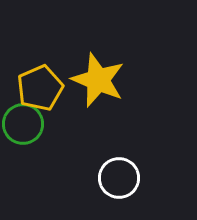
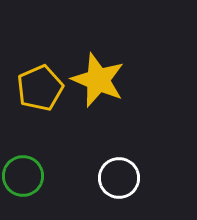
green circle: moved 52 px down
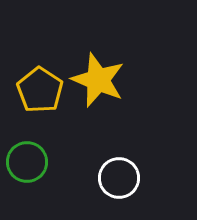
yellow pentagon: moved 2 px down; rotated 15 degrees counterclockwise
green circle: moved 4 px right, 14 px up
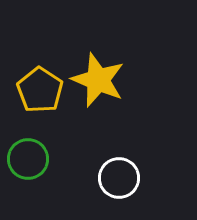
green circle: moved 1 px right, 3 px up
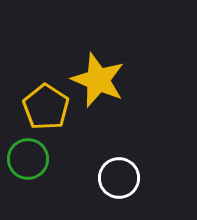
yellow pentagon: moved 6 px right, 17 px down
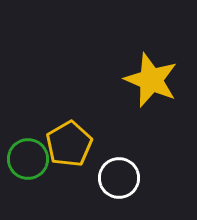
yellow star: moved 53 px right
yellow pentagon: moved 23 px right, 37 px down; rotated 9 degrees clockwise
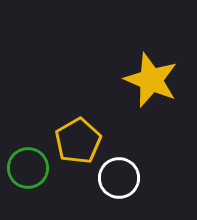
yellow pentagon: moved 9 px right, 3 px up
green circle: moved 9 px down
